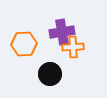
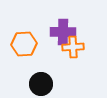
purple cross: moved 1 px right; rotated 10 degrees clockwise
black circle: moved 9 px left, 10 px down
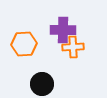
purple cross: moved 2 px up
black circle: moved 1 px right
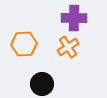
purple cross: moved 11 px right, 12 px up
orange cross: moved 5 px left; rotated 30 degrees counterclockwise
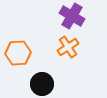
purple cross: moved 2 px left, 2 px up; rotated 30 degrees clockwise
orange hexagon: moved 6 px left, 9 px down
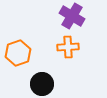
orange cross: rotated 30 degrees clockwise
orange hexagon: rotated 15 degrees counterclockwise
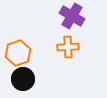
black circle: moved 19 px left, 5 px up
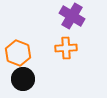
orange cross: moved 2 px left, 1 px down
orange hexagon: rotated 20 degrees counterclockwise
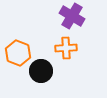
black circle: moved 18 px right, 8 px up
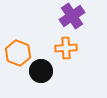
purple cross: rotated 25 degrees clockwise
